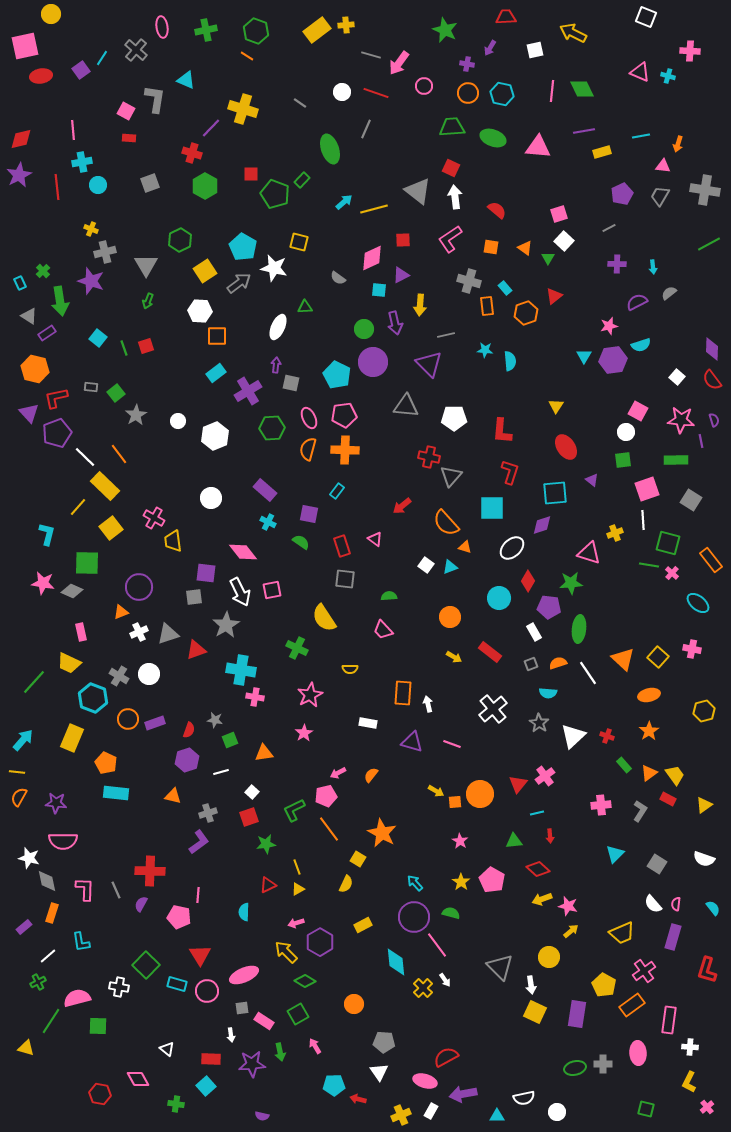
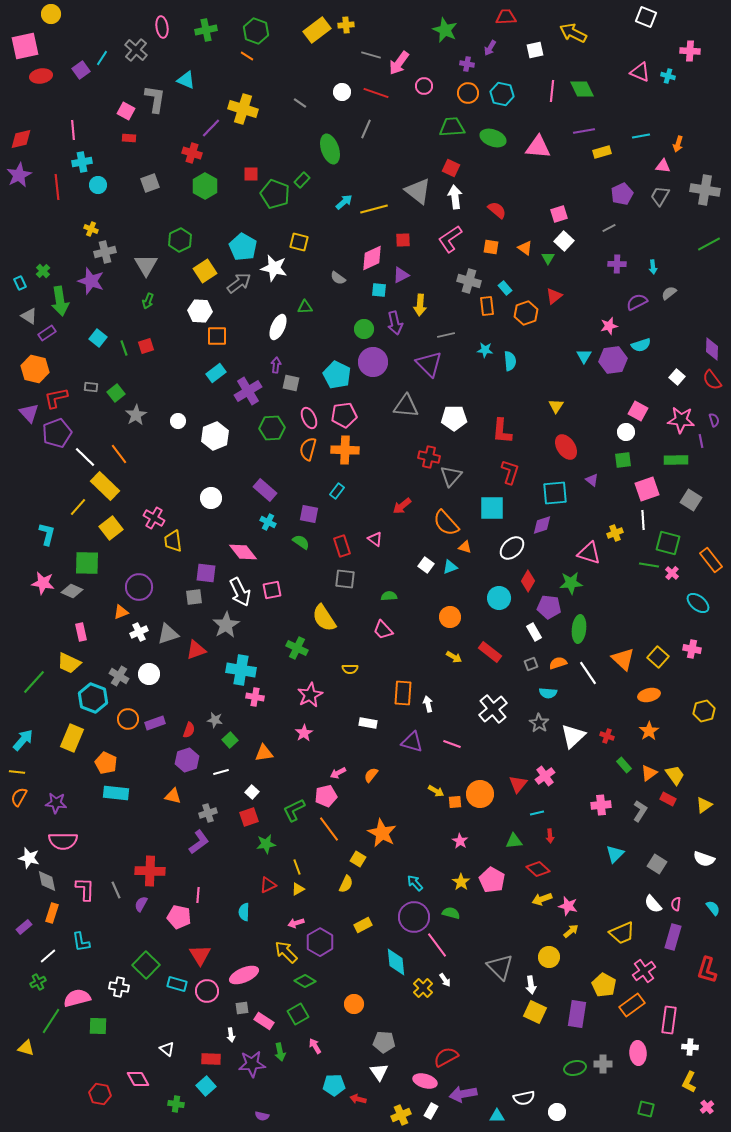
green square at (230, 740): rotated 21 degrees counterclockwise
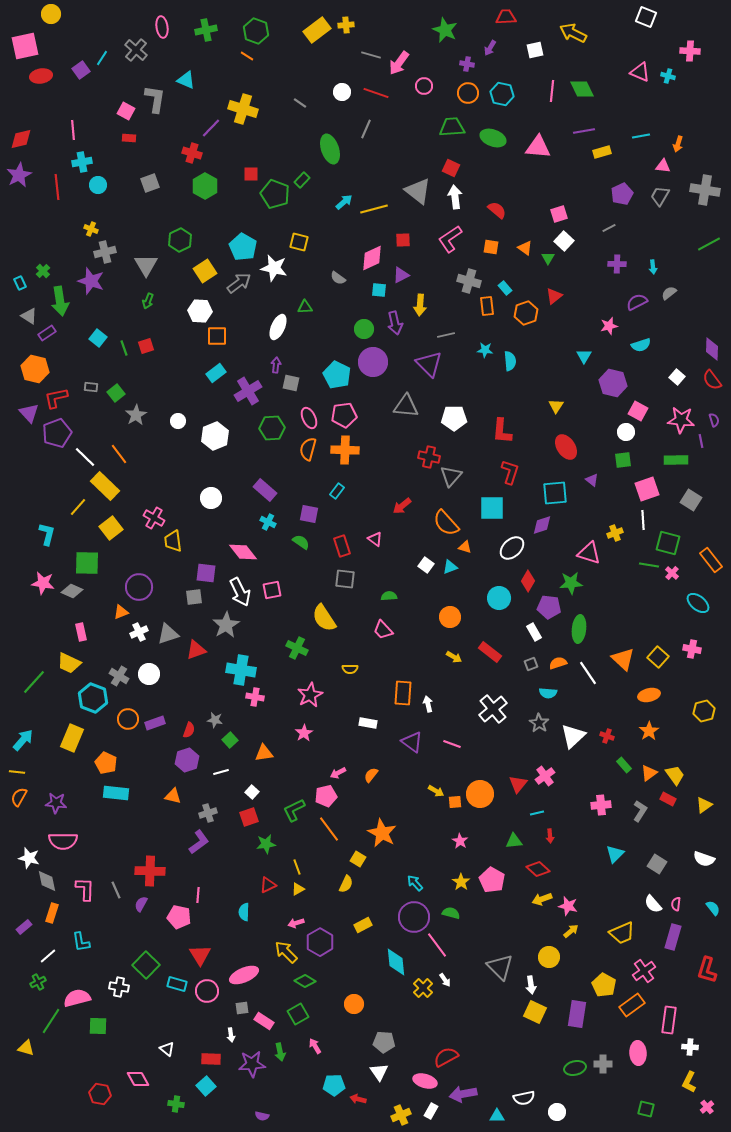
purple hexagon at (613, 360): moved 23 px down; rotated 20 degrees clockwise
purple triangle at (412, 742): rotated 20 degrees clockwise
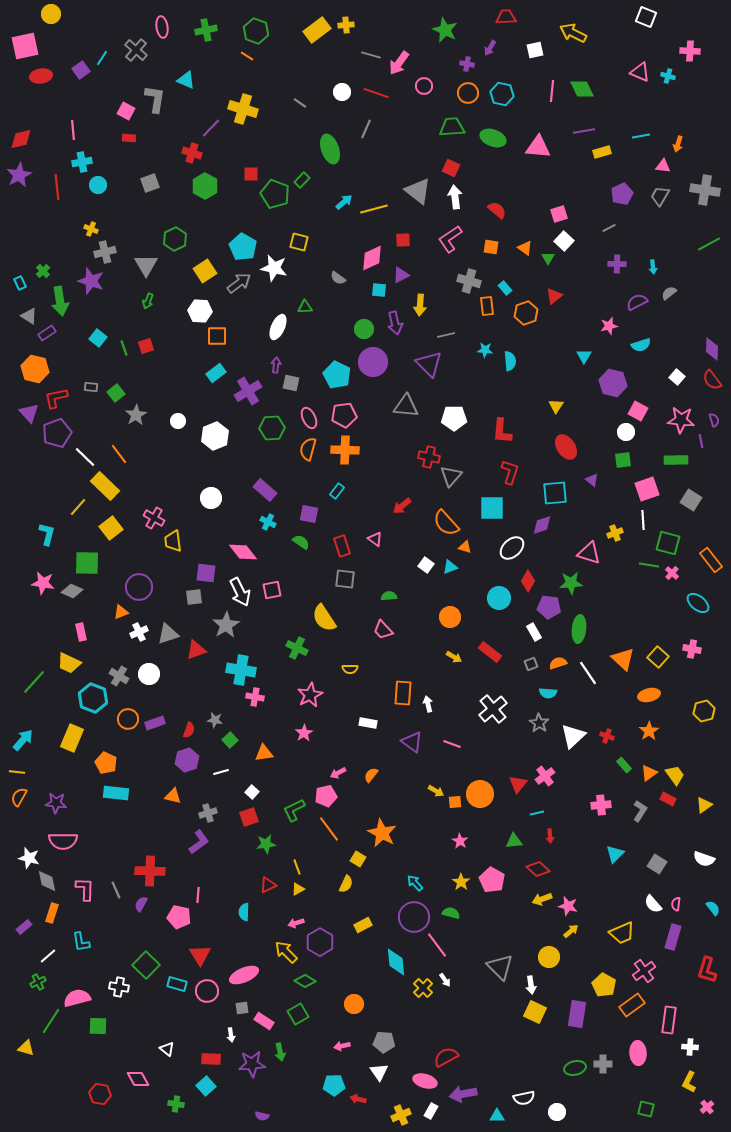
green hexagon at (180, 240): moved 5 px left, 1 px up
pink arrow at (315, 1046): moved 27 px right; rotated 70 degrees counterclockwise
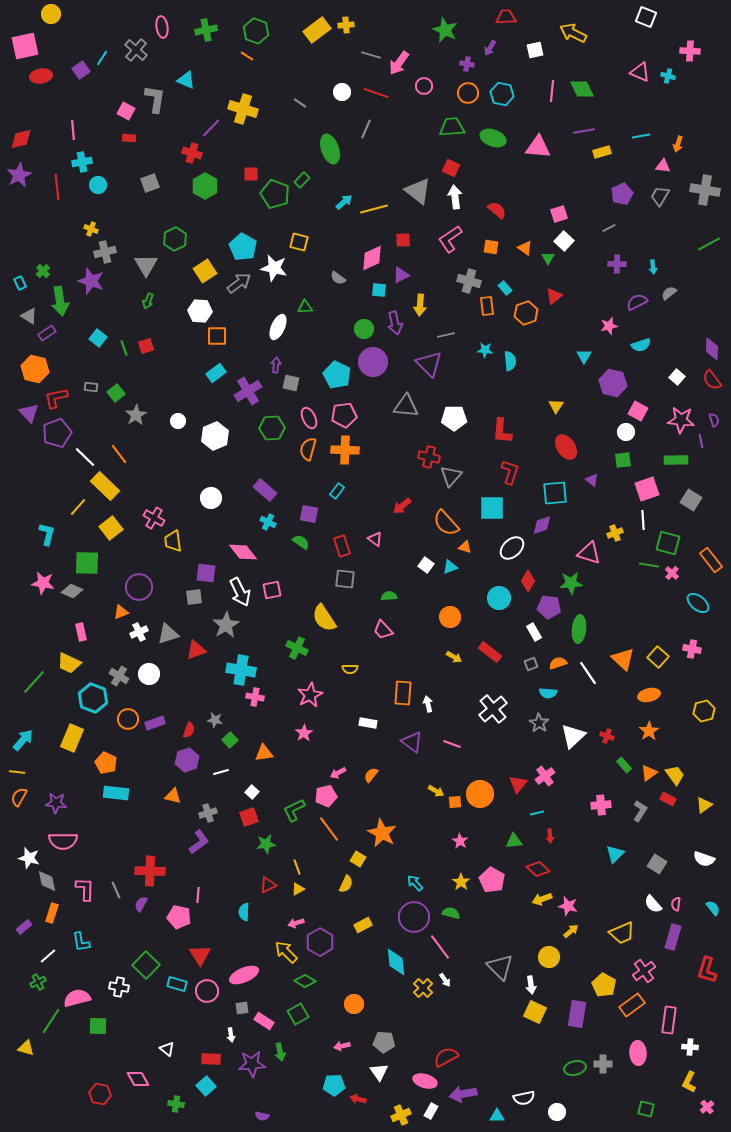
pink line at (437, 945): moved 3 px right, 2 px down
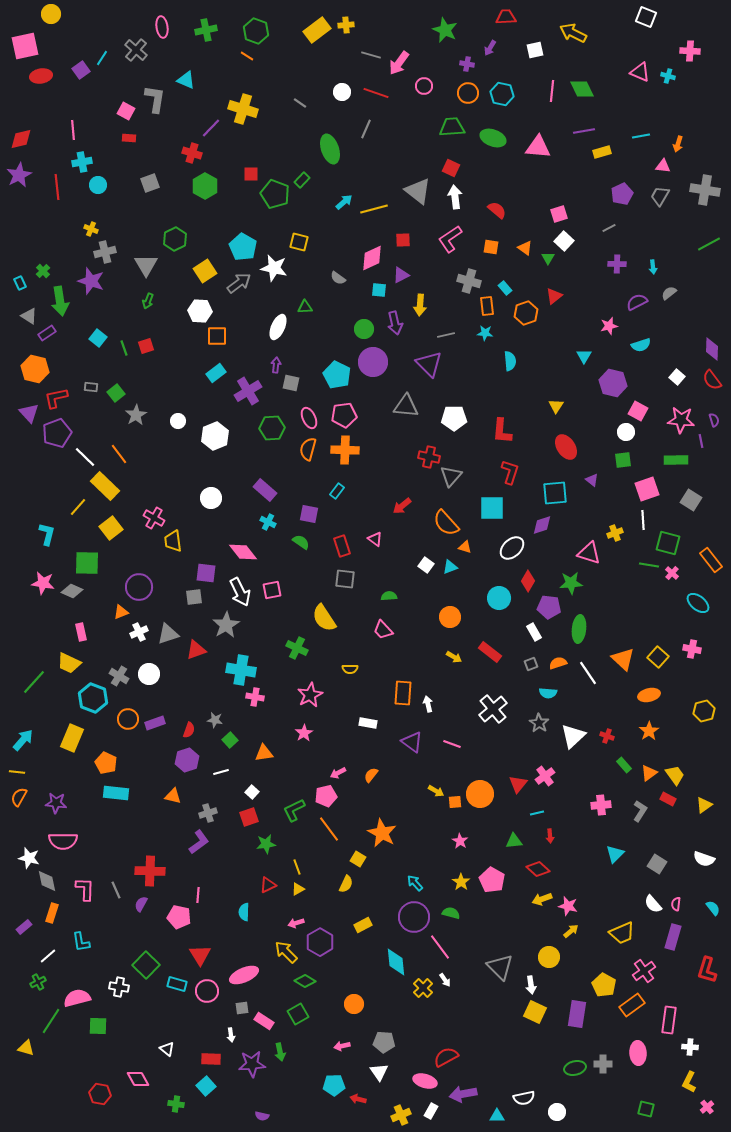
cyan star at (485, 350): moved 17 px up
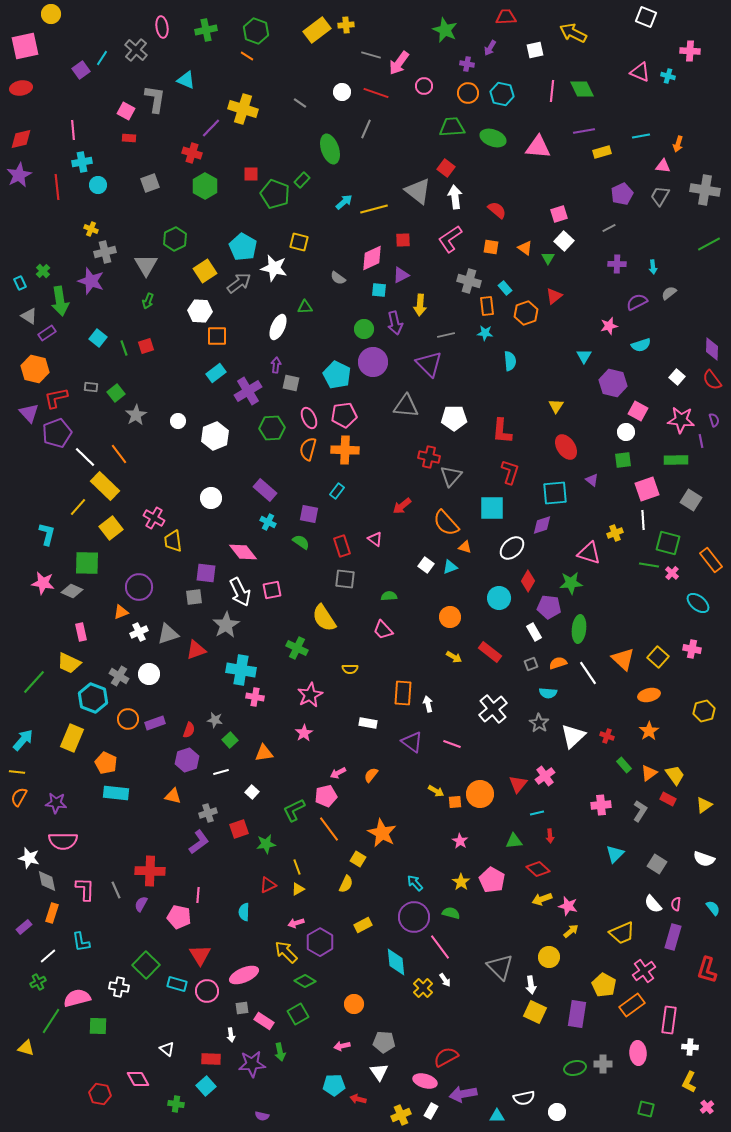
red ellipse at (41, 76): moved 20 px left, 12 px down
red square at (451, 168): moved 5 px left; rotated 12 degrees clockwise
red square at (249, 817): moved 10 px left, 12 px down
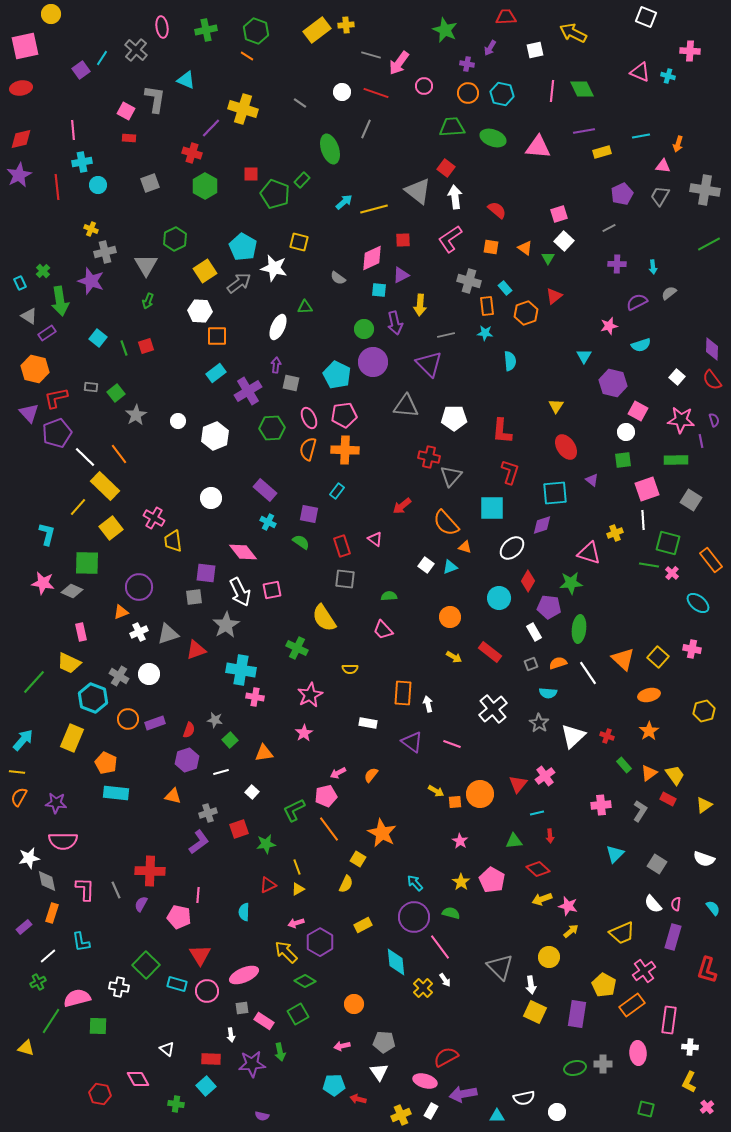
white star at (29, 858): rotated 25 degrees counterclockwise
